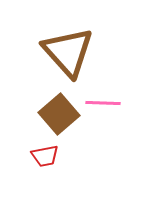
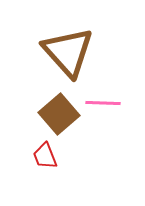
red trapezoid: rotated 80 degrees clockwise
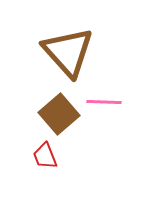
pink line: moved 1 px right, 1 px up
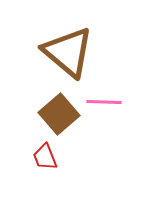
brown triangle: rotated 8 degrees counterclockwise
red trapezoid: moved 1 px down
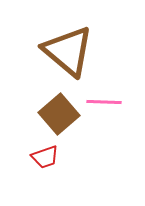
brown triangle: moved 1 px up
red trapezoid: rotated 88 degrees counterclockwise
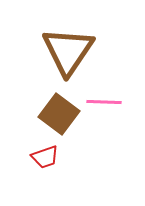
brown triangle: rotated 24 degrees clockwise
brown square: rotated 12 degrees counterclockwise
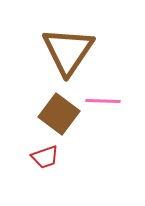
pink line: moved 1 px left, 1 px up
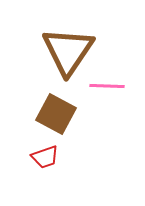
pink line: moved 4 px right, 15 px up
brown square: moved 3 px left; rotated 9 degrees counterclockwise
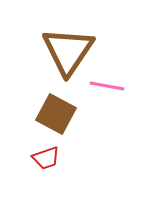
pink line: rotated 8 degrees clockwise
red trapezoid: moved 1 px right, 1 px down
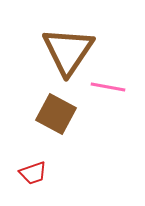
pink line: moved 1 px right, 1 px down
red trapezoid: moved 13 px left, 15 px down
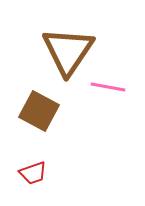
brown square: moved 17 px left, 3 px up
